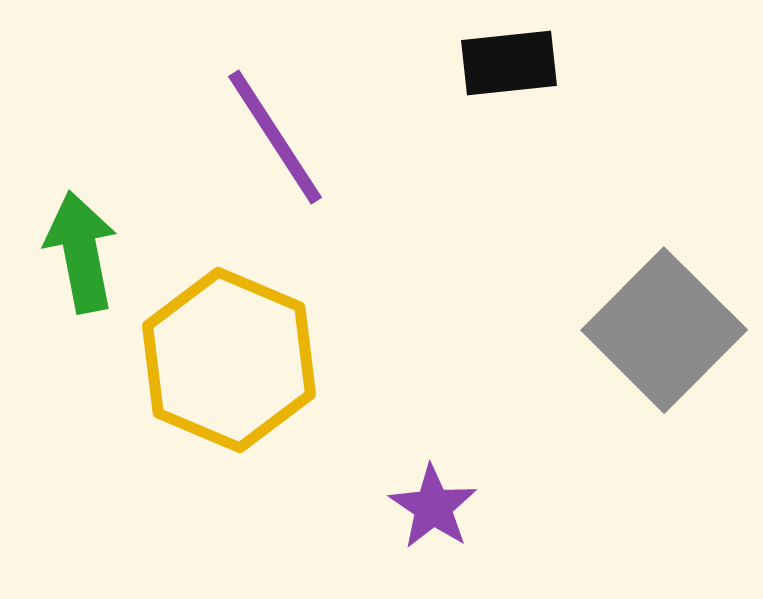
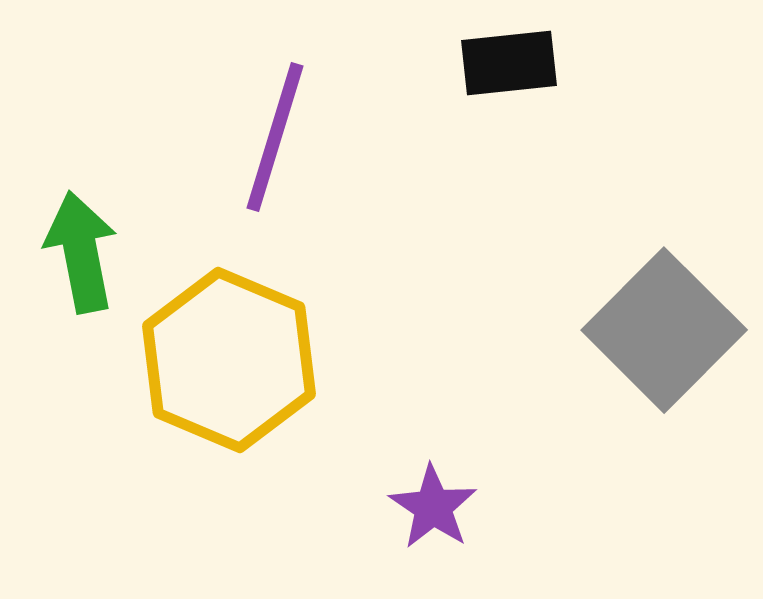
purple line: rotated 50 degrees clockwise
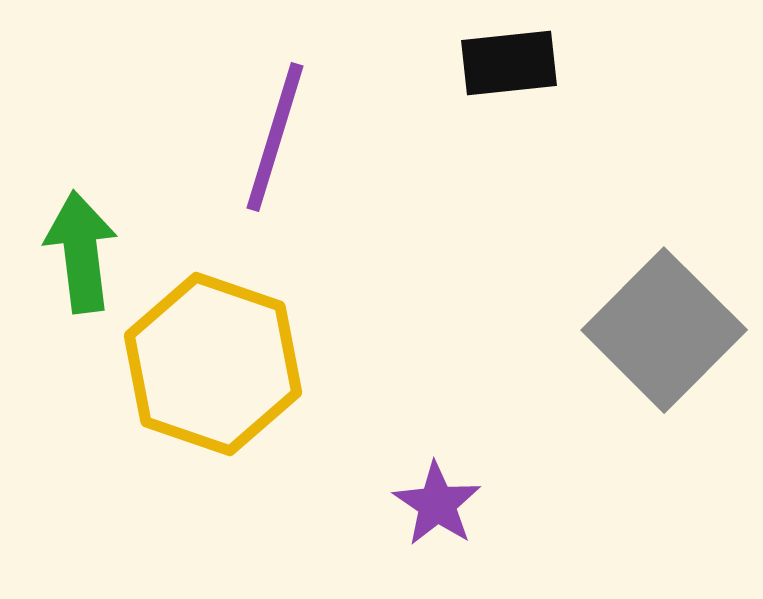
green arrow: rotated 4 degrees clockwise
yellow hexagon: moved 16 px left, 4 px down; rotated 4 degrees counterclockwise
purple star: moved 4 px right, 3 px up
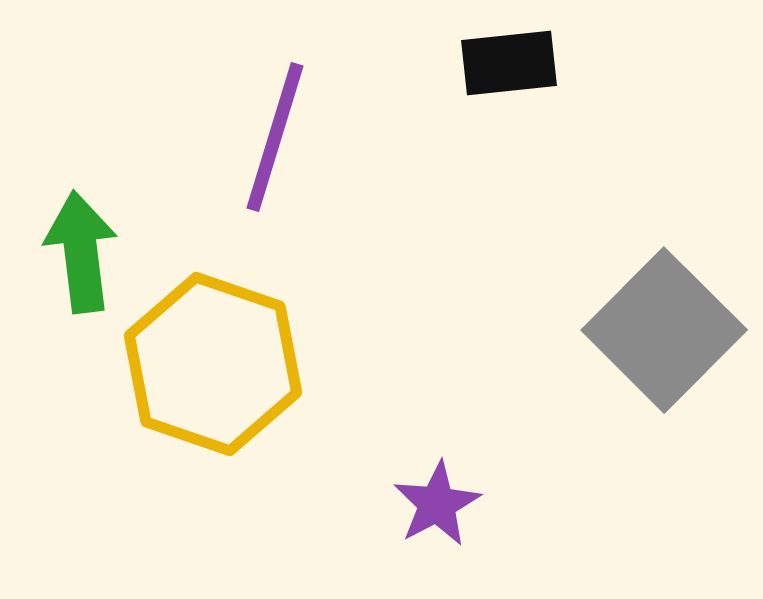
purple star: rotated 10 degrees clockwise
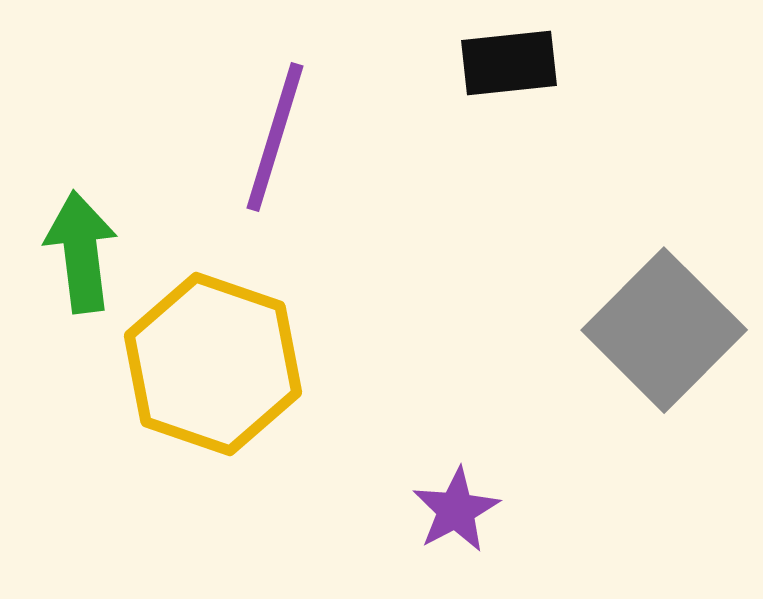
purple star: moved 19 px right, 6 px down
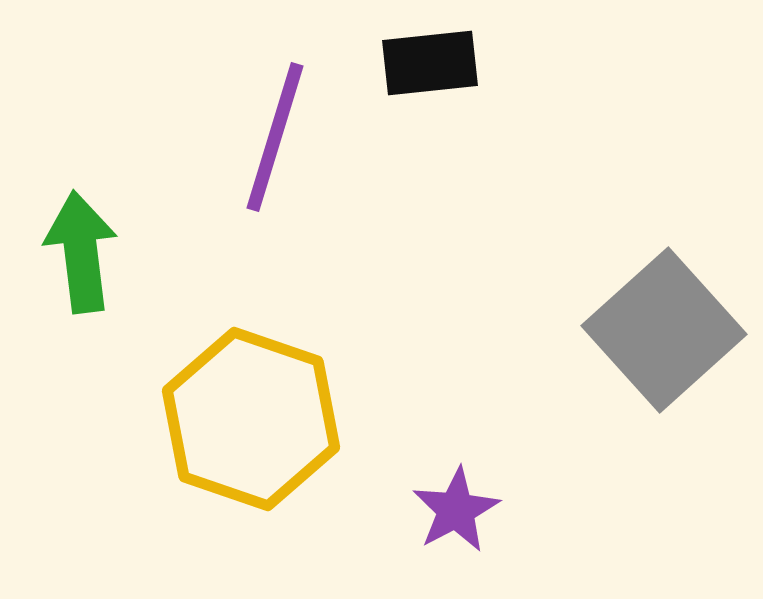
black rectangle: moved 79 px left
gray square: rotated 3 degrees clockwise
yellow hexagon: moved 38 px right, 55 px down
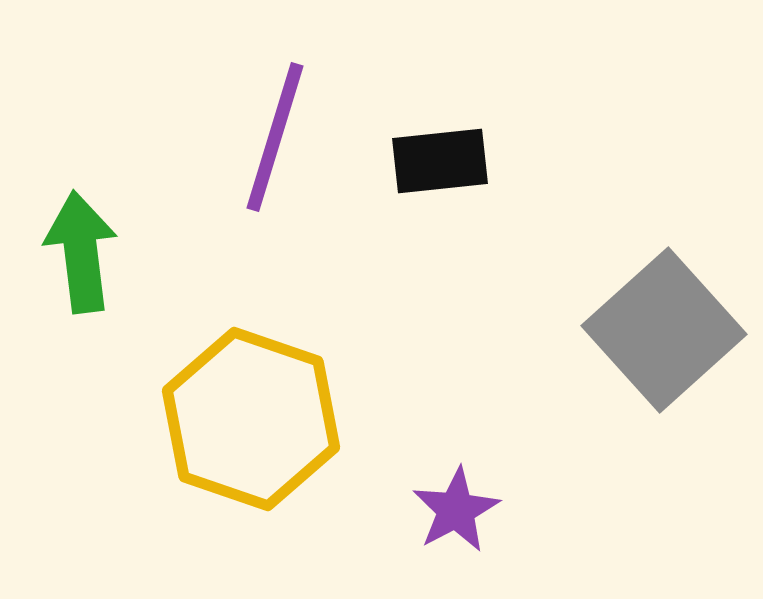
black rectangle: moved 10 px right, 98 px down
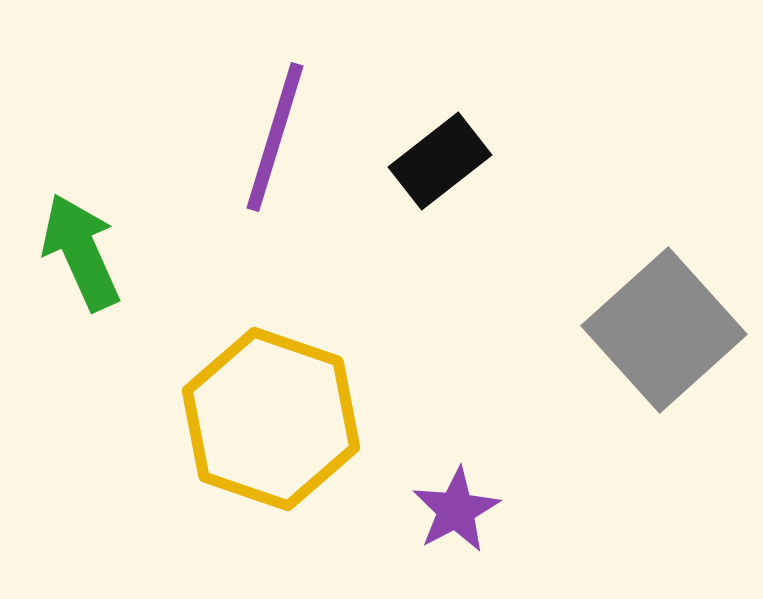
black rectangle: rotated 32 degrees counterclockwise
green arrow: rotated 17 degrees counterclockwise
yellow hexagon: moved 20 px right
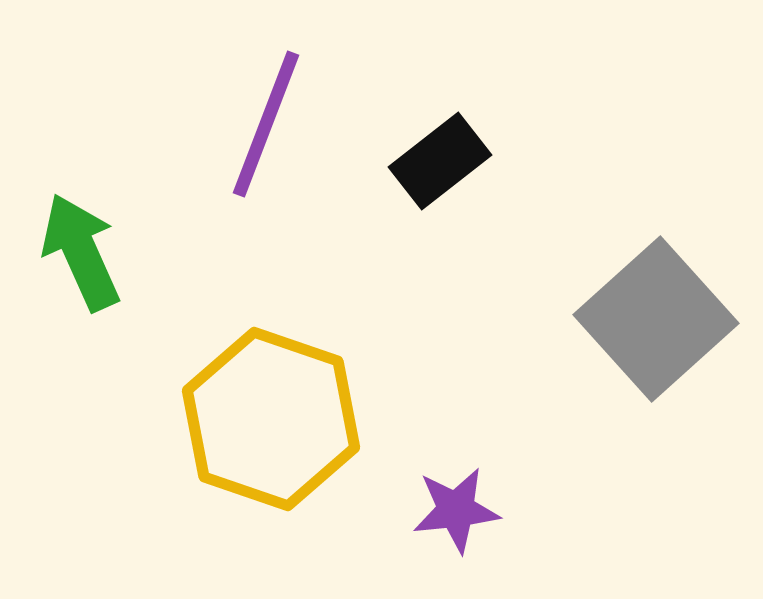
purple line: moved 9 px left, 13 px up; rotated 4 degrees clockwise
gray square: moved 8 px left, 11 px up
purple star: rotated 22 degrees clockwise
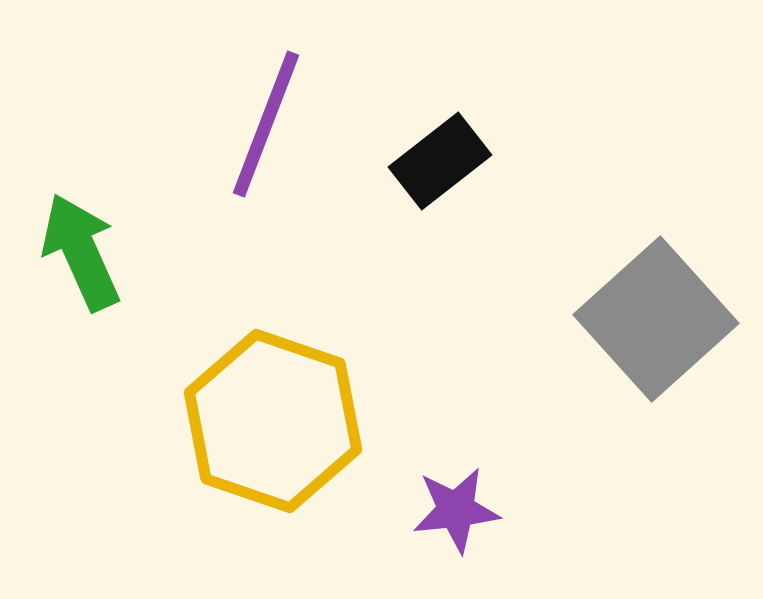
yellow hexagon: moved 2 px right, 2 px down
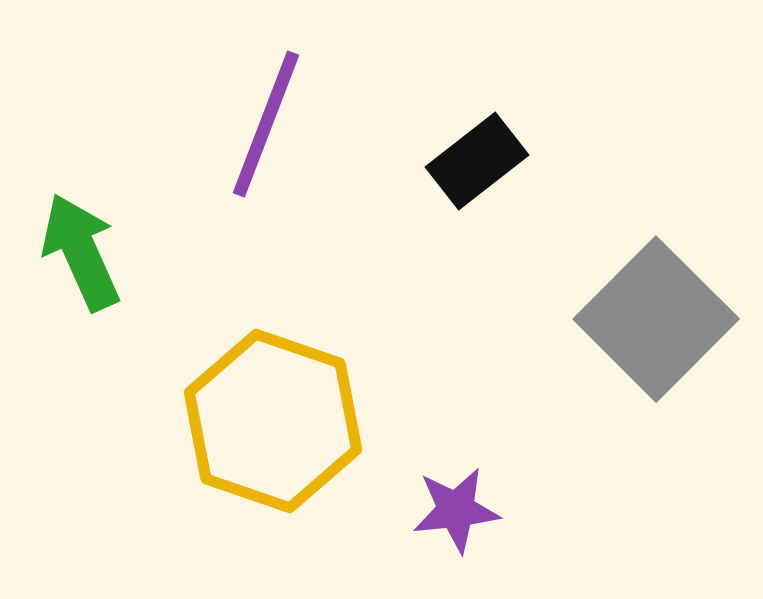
black rectangle: moved 37 px right
gray square: rotated 3 degrees counterclockwise
